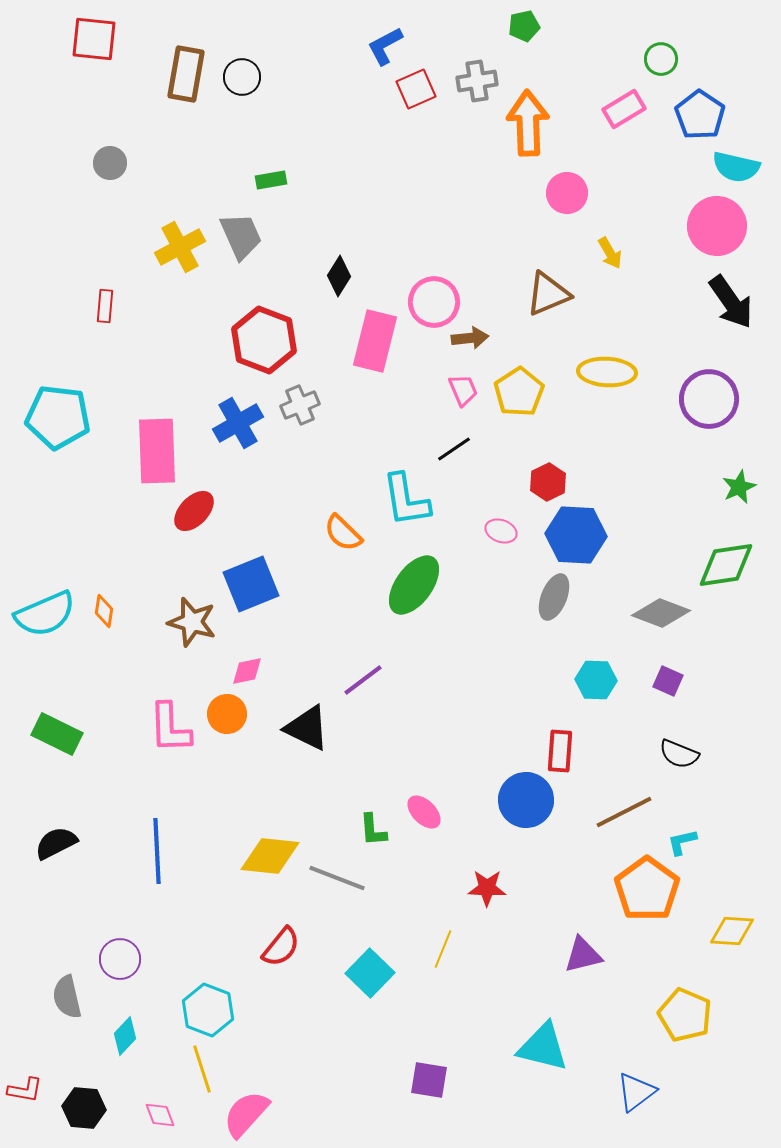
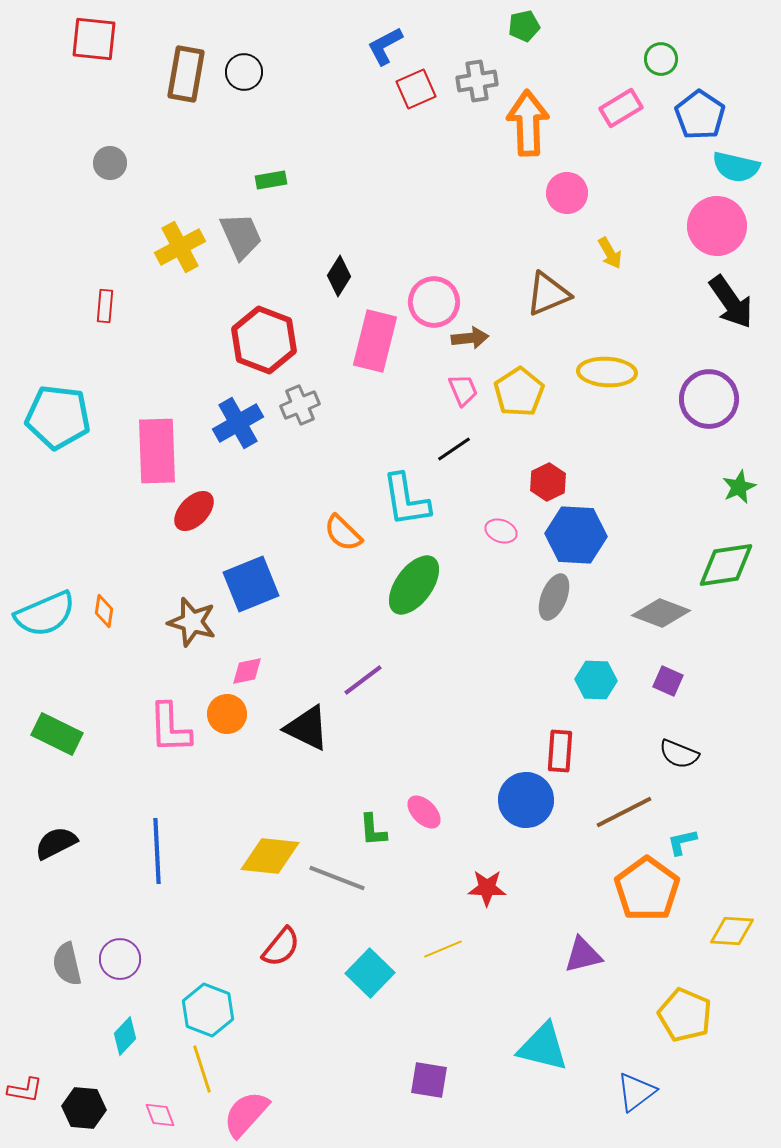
black circle at (242, 77): moved 2 px right, 5 px up
pink rectangle at (624, 109): moved 3 px left, 1 px up
yellow line at (443, 949): rotated 45 degrees clockwise
gray semicircle at (67, 997): moved 33 px up
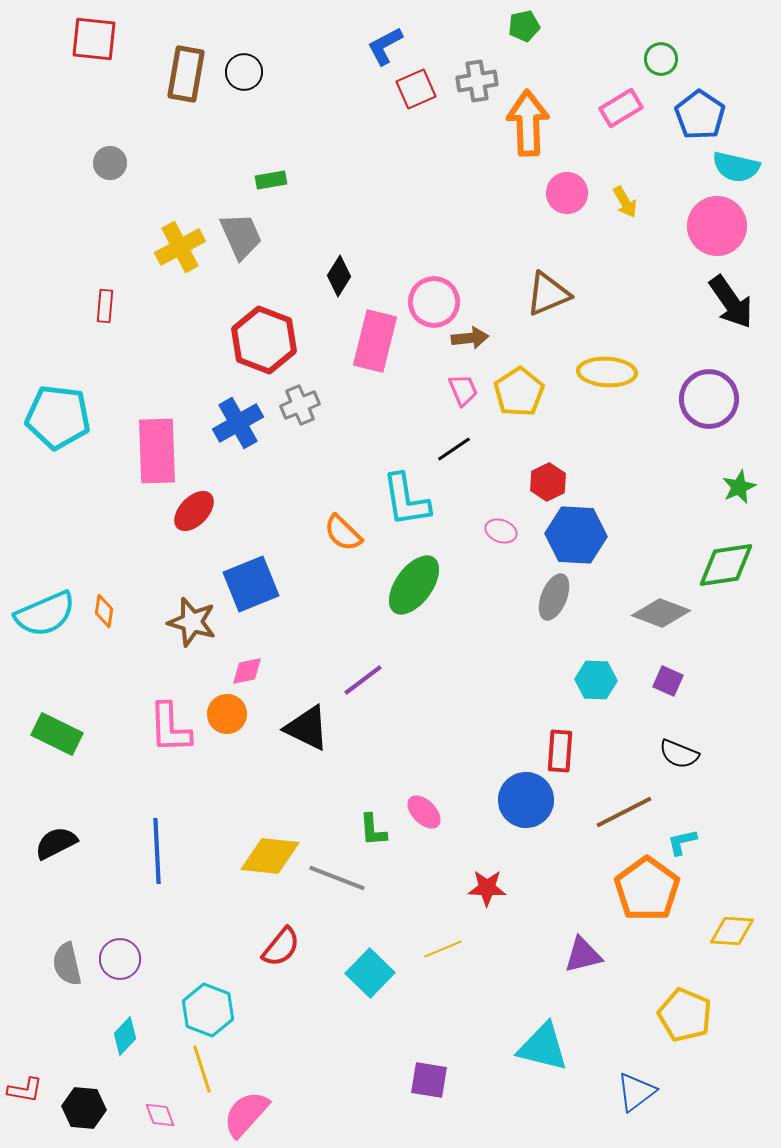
yellow arrow at (610, 253): moved 15 px right, 51 px up
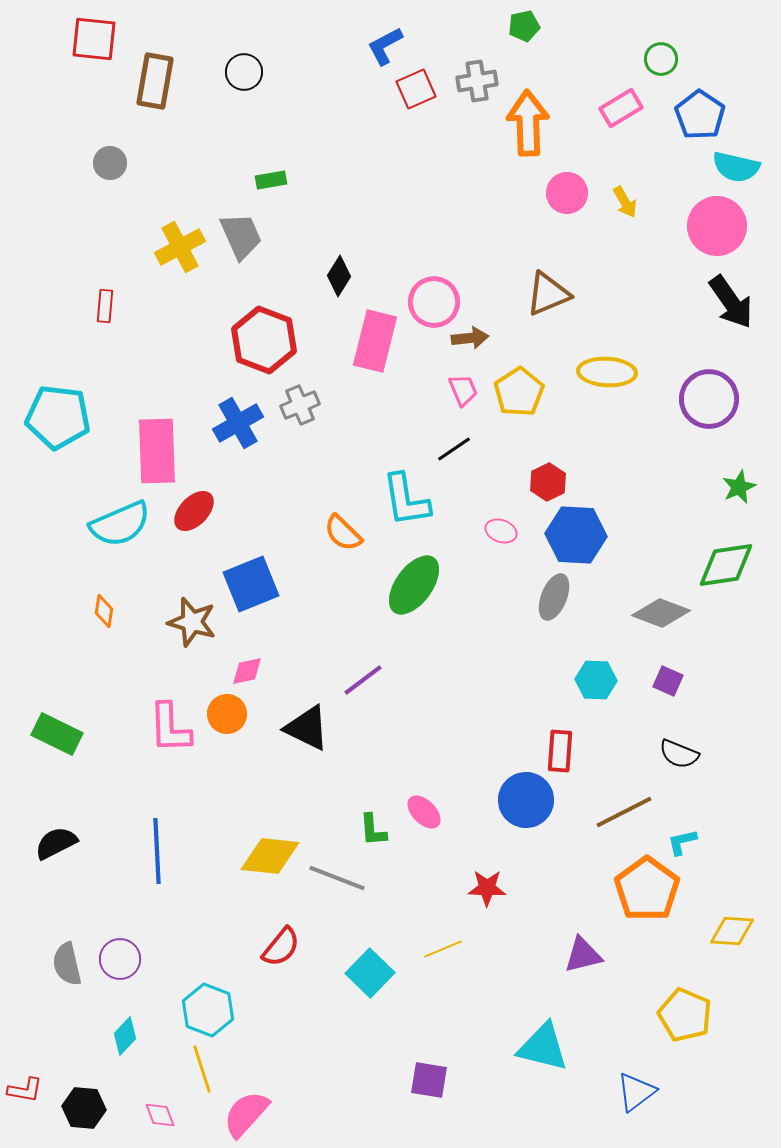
brown rectangle at (186, 74): moved 31 px left, 7 px down
cyan semicircle at (45, 614): moved 75 px right, 90 px up
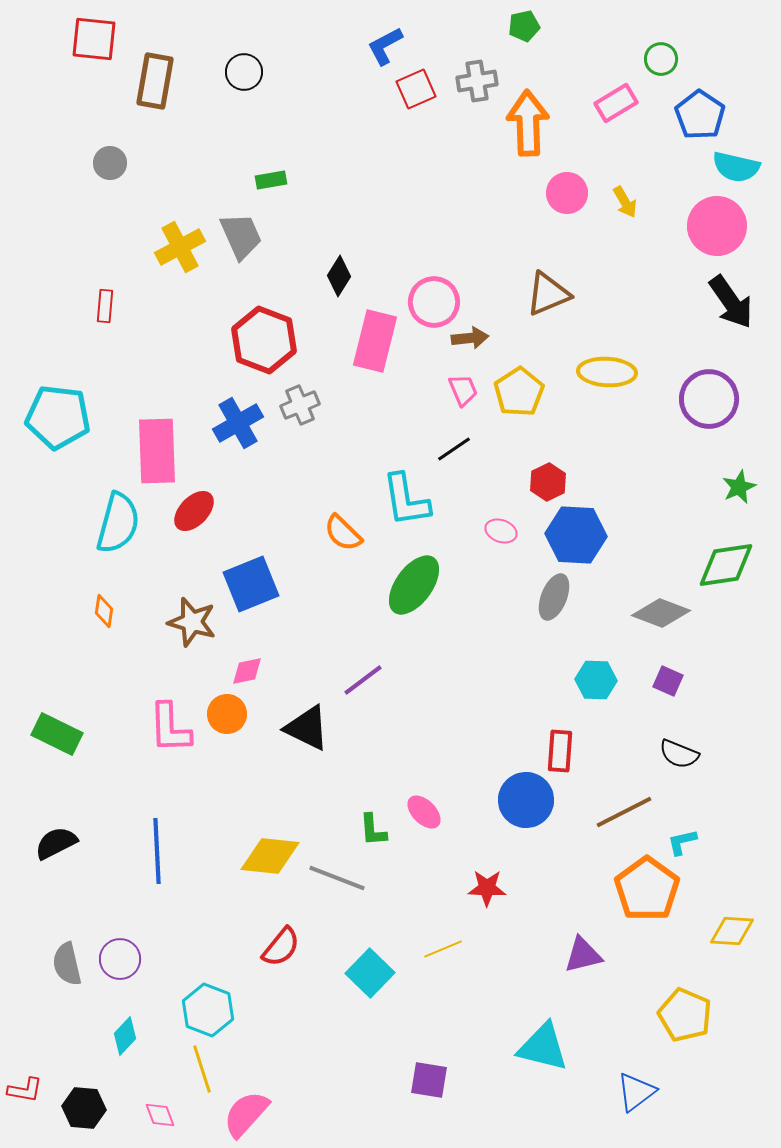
pink rectangle at (621, 108): moved 5 px left, 5 px up
cyan semicircle at (120, 524): moved 2 px left, 1 px up; rotated 52 degrees counterclockwise
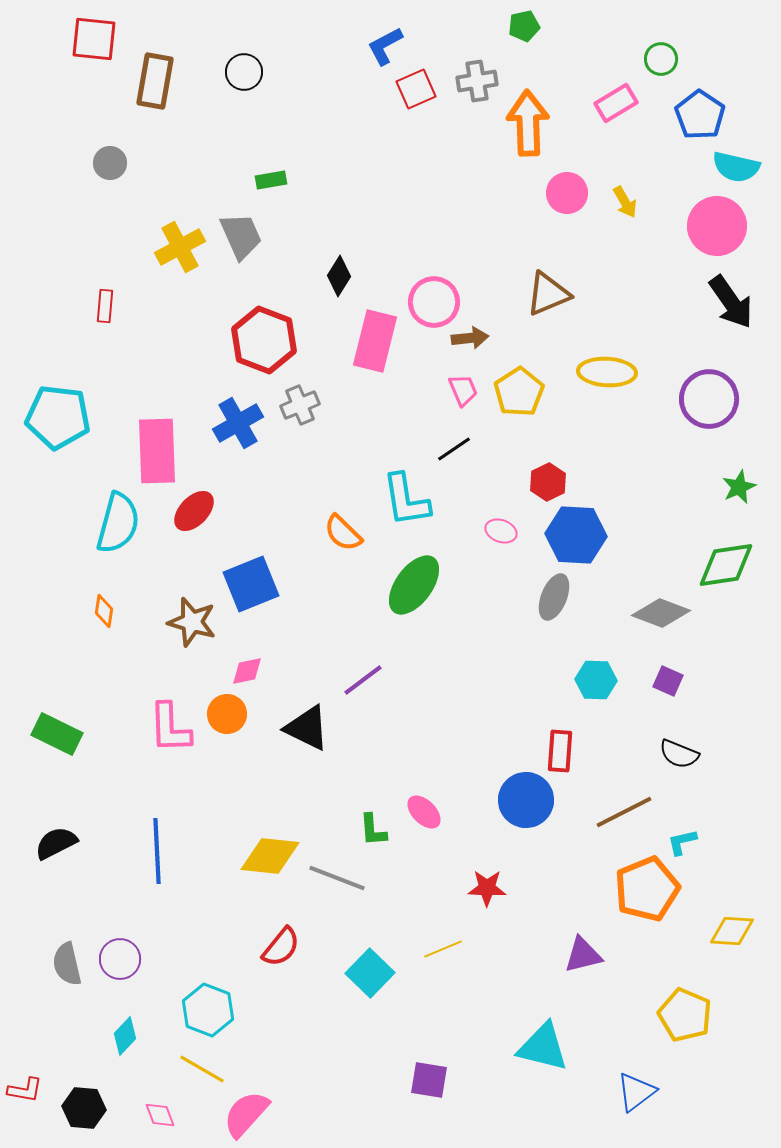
orange pentagon at (647, 889): rotated 14 degrees clockwise
yellow line at (202, 1069): rotated 42 degrees counterclockwise
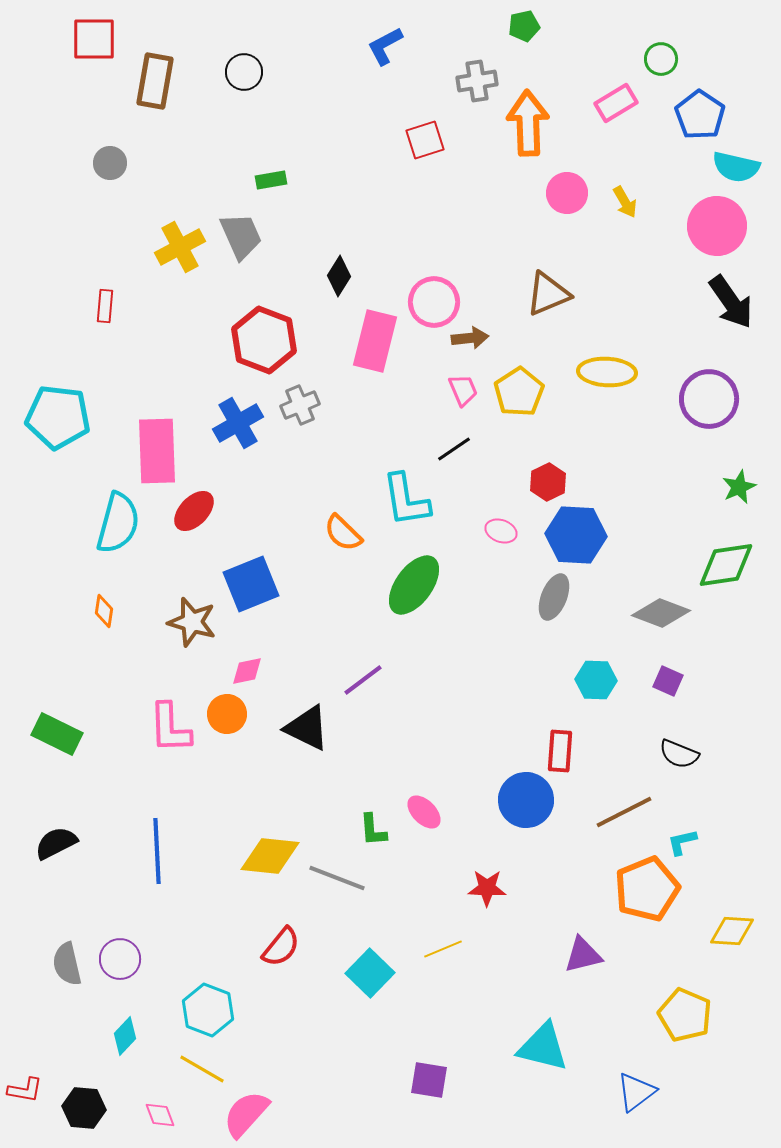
red square at (94, 39): rotated 6 degrees counterclockwise
red square at (416, 89): moved 9 px right, 51 px down; rotated 6 degrees clockwise
